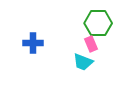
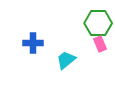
pink rectangle: moved 9 px right
cyan trapezoid: moved 17 px left, 2 px up; rotated 120 degrees clockwise
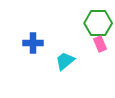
cyan trapezoid: moved 1 px left, 1 px down
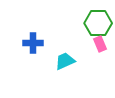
cyan trapezoid: rotated 15 degrees clockwise
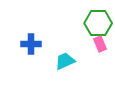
blue cross: moved 2 px left, 1 px down
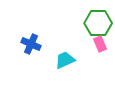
blue cross: rotated 24 degrees clockwise
cyan trapezoid: moved 1 px up
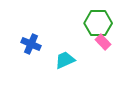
pink rectangle: moved 3 px right, 2 px up; rotated 21 degrees counterclockwise
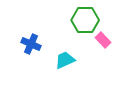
green hexagon: moved 13 px left, 3 px up
pink rectangle: moved 2 px up
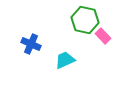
green hexagon: rotated 12 degrees clockwise
pink rectangle: moved 4 px up
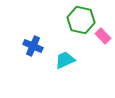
green hexagon: moved 4 px left
blue cross: moved 2 px right, 2 px down
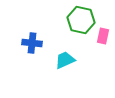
pink rectangle: rotated 56 degrees clockwise
blue cross: moved 1 px left, 3 px up; rotated 18 degrees counterclockwise
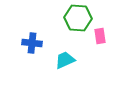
green hexagon: moved 3 px left, 2 px up; rotated 8 degrees counterclockwise
pink rectangle: moved 3 px left; rotated 21 degrees counterclockwise
